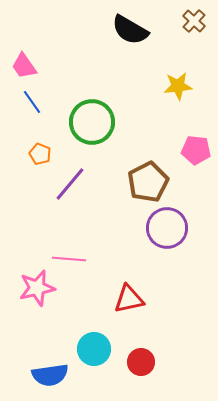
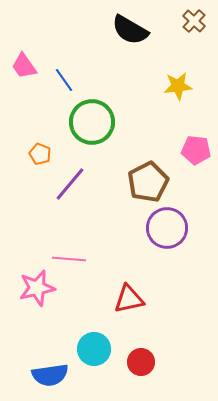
blue line: moved 32 px right, 22 px up
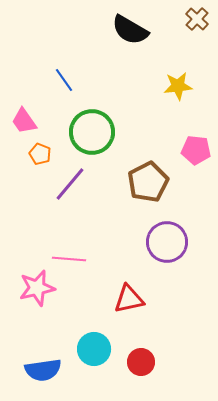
brown cross: moved 3 px right, 2 px up
pink trapezoid: moved 55 px down
green circle: moved 10 px down
purple circle: moved 14 px down
blue semicircle: moved 7 px left, 5 px up
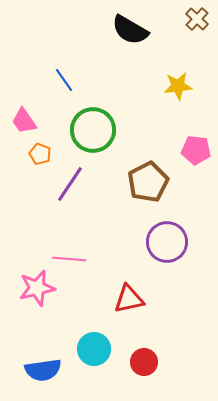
green circle: moved 1 px right, 2 px up
purple line: rotated 6 degrees counterclockwise
red circle: moved 3 px right
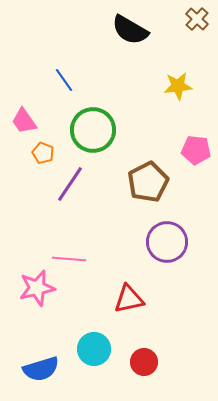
orange pentagon: moved 3 px right, 1 px up
blue semicircle: moved 2 px left, 1 px up; rotated 9 degrees counterclockwise
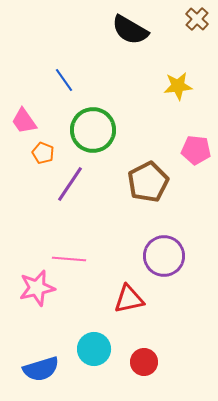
purple circle: moved 3 px left, 14 px down
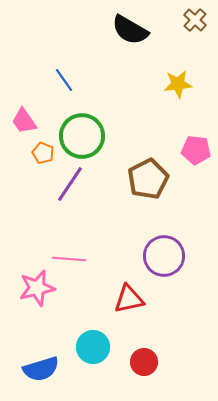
brown cross: moved 2 px left, 1 px down
yellow star: moved 2 px up
green circle: moved 11 px left, 6 px down
brown pentagon: moved 3 px up
cyan circle: moved 1 px left, 2 px up
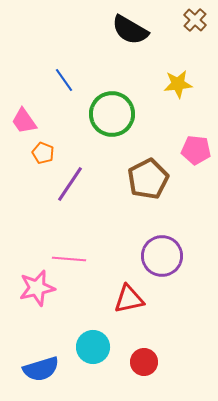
green circle: moved 30 px right, 22 px up
purple circle: moved 2 px left
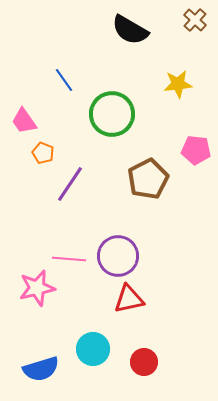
purple circle: moved 44 px left
cyan circle: moved 2 px down
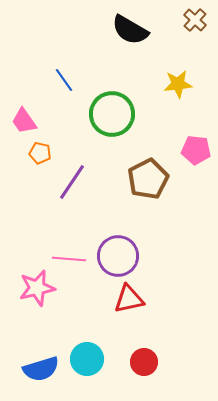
orange pentagon: moved 3 px left; rotated 10 degrees counterclockwise
purple line: moved 2 px right, 2 px up
cyan circle: moved 6 px left, 10 px down
